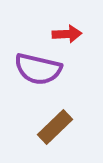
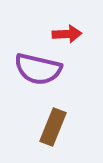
brown rectangle: moved 2 px left; rotated 24 degrees counterclockwise
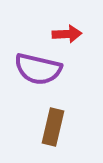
brown rectangle: rotated 9 degrees counterclockwise
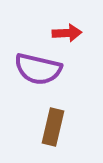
red arrow: moved 1 px up
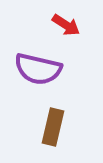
red arrow: moved 1 px left, 8 px up; rotated 36 degrees clockwise
